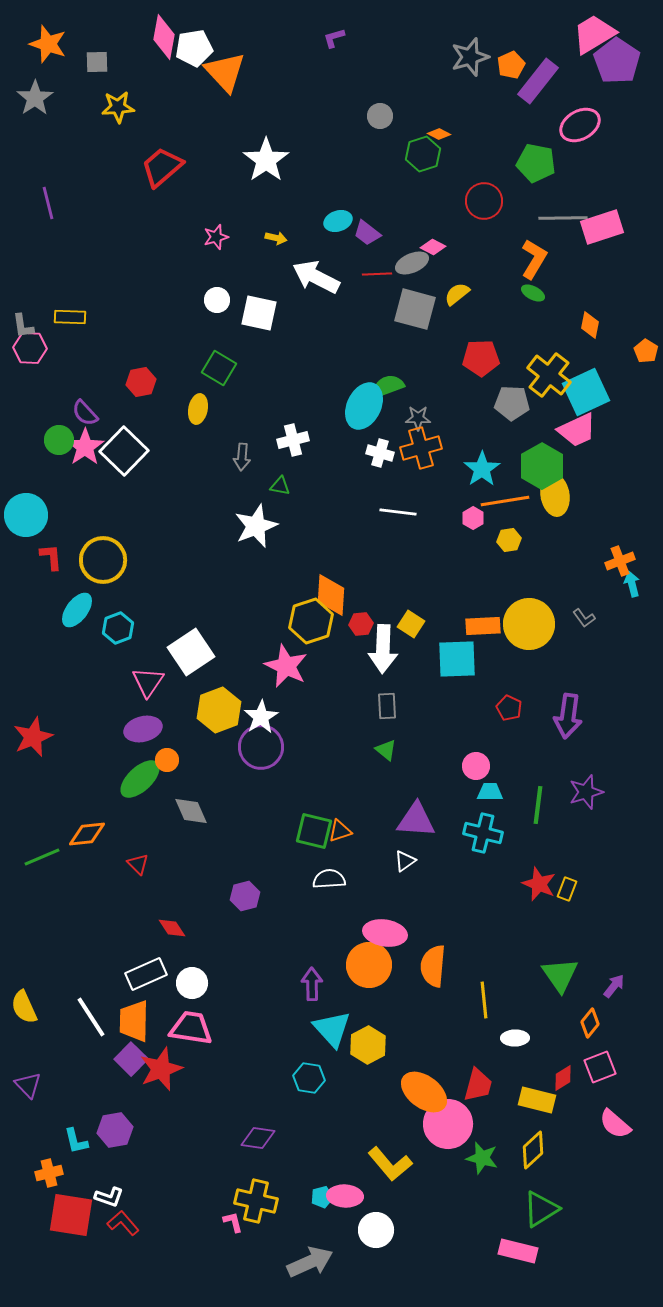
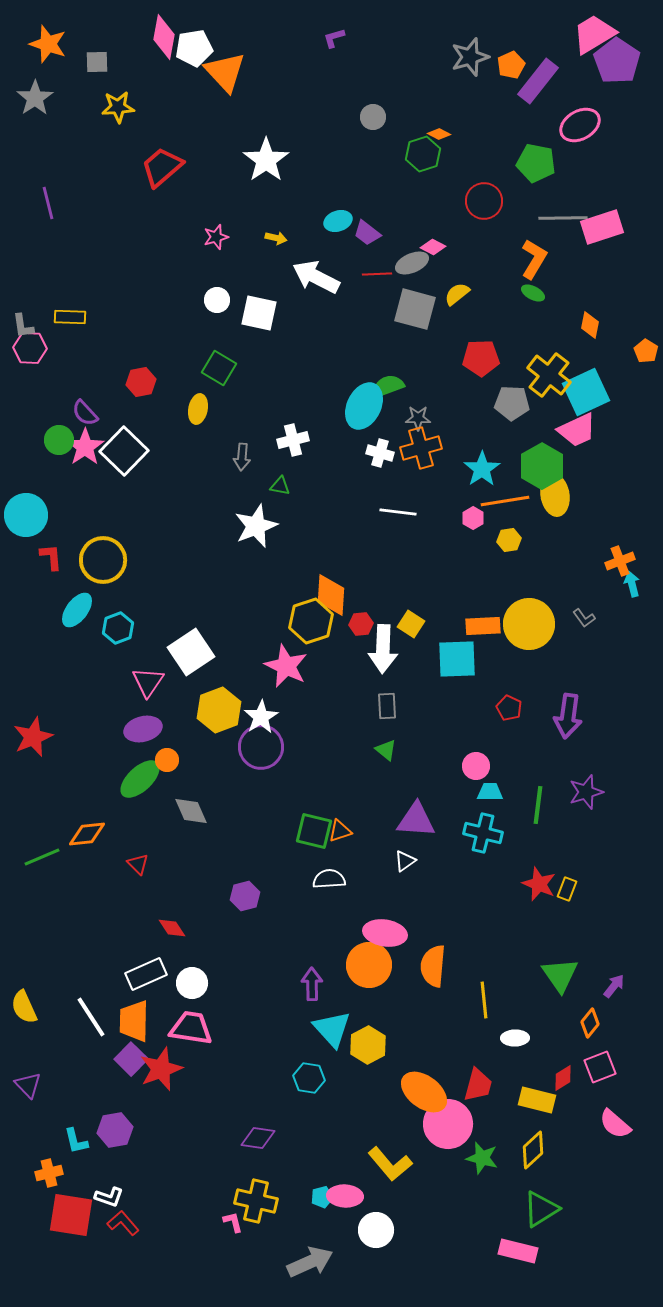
gray circle at (380, 116): moved 7 px left, 1 px down
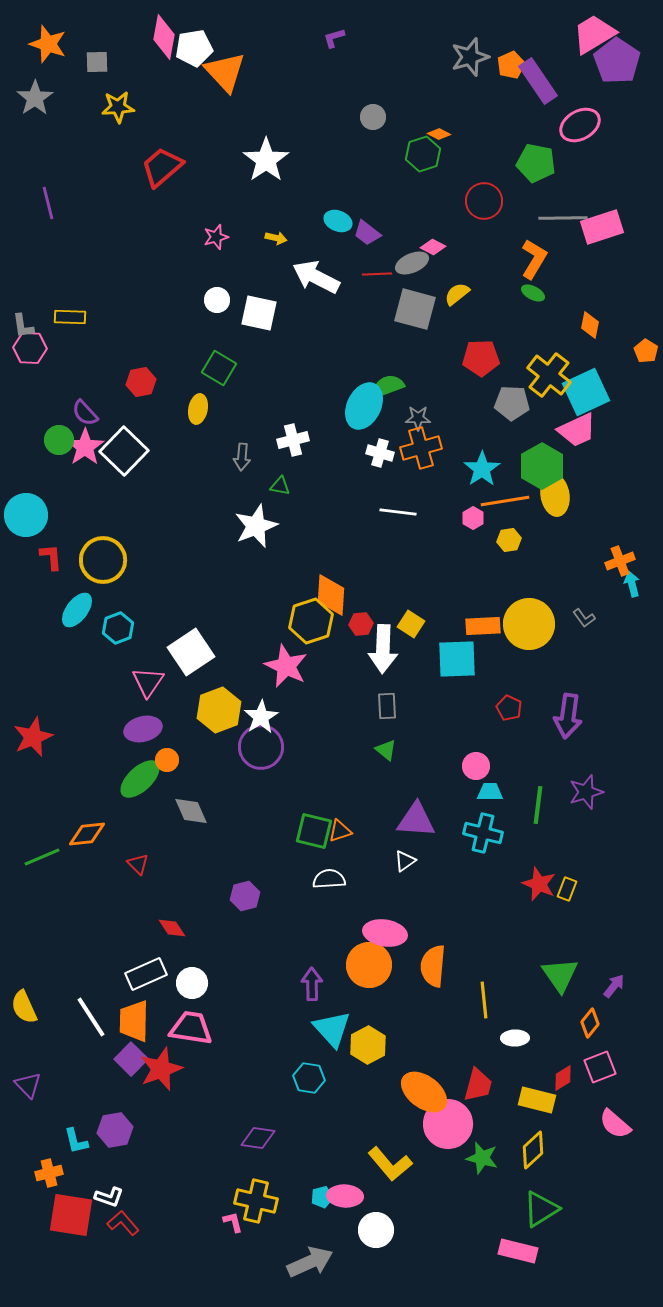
purple rectangle at (538, 81): rotated 72 degrees counterclockwise
cyan ellipse at (338, 221): rotated 40 degrees clockwise
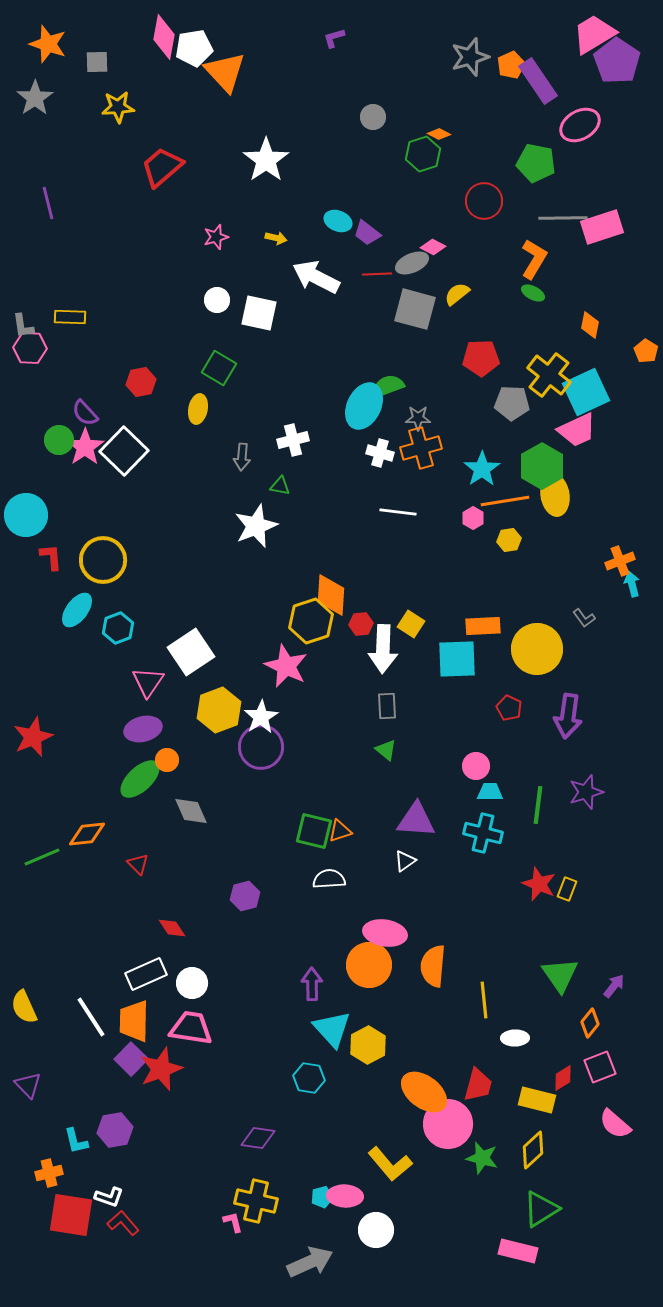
yellow circle at (529, 624): moved 8 px right, 25 px down
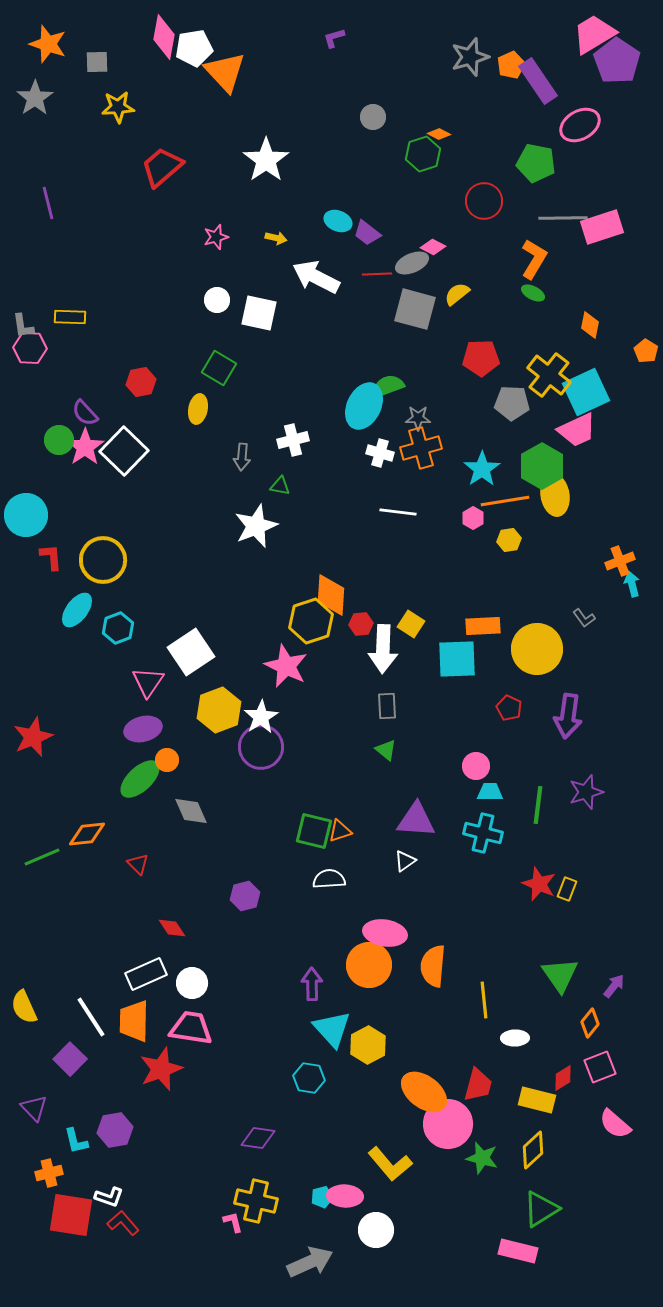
purple square at (131, 1059): moved 61 px left
purple triangle at (28, 1085): moved 6 px right, 23 px down
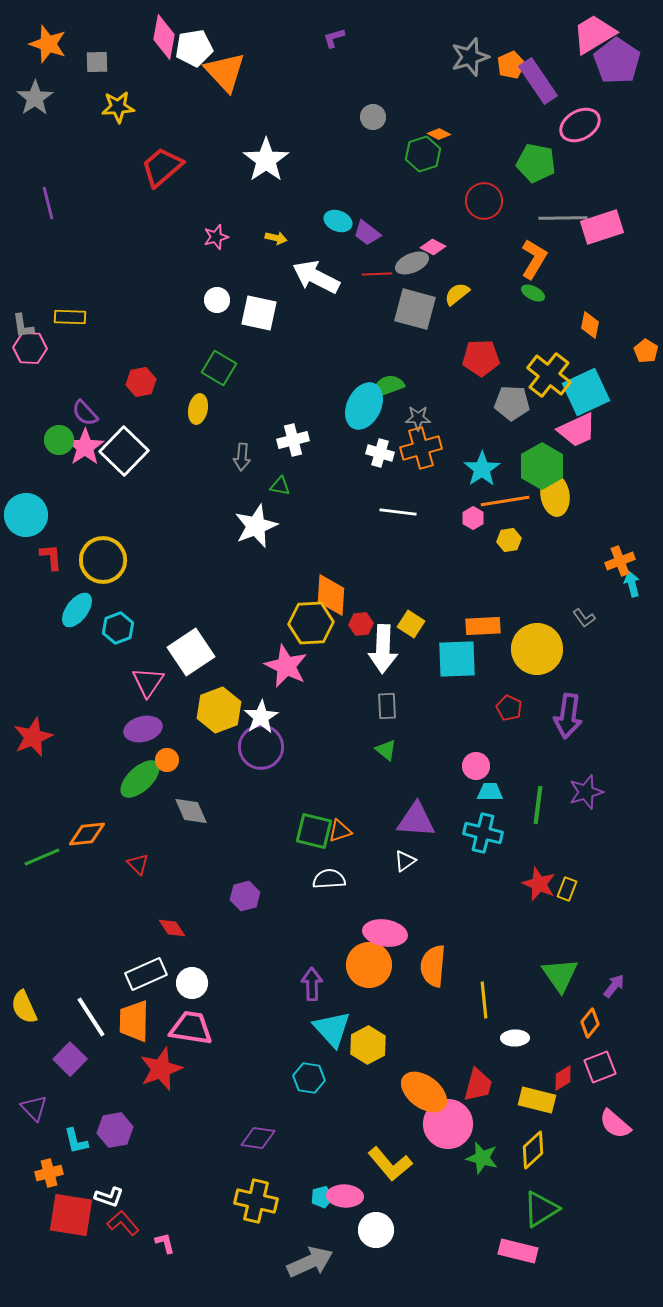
yellow hexagon at (311, 621): moved 2 px down; rotated 15 degrees clockwise
pink L-shape at (233, 1222): moved 68 px left, 21 px down
